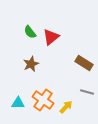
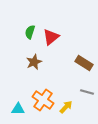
green semicircle: rotated 56 degrees clockwise
brown star: moved 3 px right, 2 px up
cyan triangle: moved 6 px down
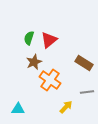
green semicircle: moved 1 px left, 6 px down
red triangle: moved 2 px left, 3 px down
gray line: rotated 24 degrees counterclockwise
orange cross: moved 7 px right, 20 px up
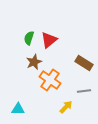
gray line: moved 3 px left, 1 px up
